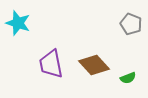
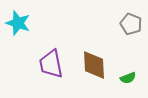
brown diamond: rotated 40 degrees clockwise
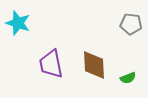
gray pentagon: rotated 15 degrees counterclockwise
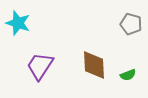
gray pentagon: rotated 10 degrees clockwise
purple trapezoid: moved 11 px left, 2 px down; rotated 44 degrees clockwise
green semicircle: moved 3 px up
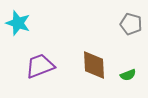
purple trapezoid: rotated 36 degrees clockwise
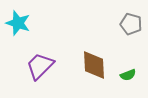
purple trapezoid: rotated 24 degrees counterclockwise
